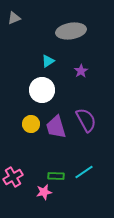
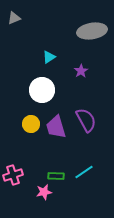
gray ellipse: moved 21 px right
cyan triangle: moved 1 px right, 4 px up
pink cross: moved 2 px up; rotated 12 degrees clockwise
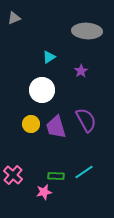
gray ellipse: moved 5 px left; rotated 12 degrees clockwise
pink cross: rotated 30 degrees counterclockwise
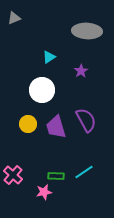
yellow circle: moved 3 px left
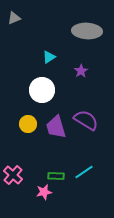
purple semicircle: rotated 30 degrees counterclockwise
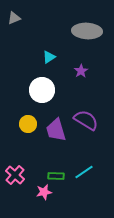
purple trapezoid: moved 3 px down
pink cross: moved 2 px right
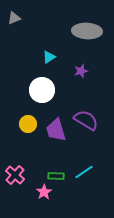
purple star: rotated 16 degrees clockwise
pink star: rotated 21 degrees counterclockwise
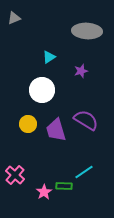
green rectangle: moved 8 px right, 10 px down
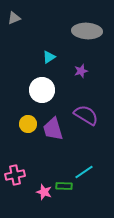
purple semicircle: moved 5 px up
purple trapezoid: moved 3 px left, 1 px up
pink cross: rotated 36 degrees clockwise
pink star: rotated 21 degrees counterclockwise
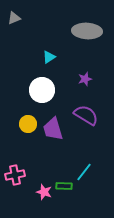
purple star: moved 4 px right, 8 px down
cyan line: rotated 18 degrees counterclockwise
